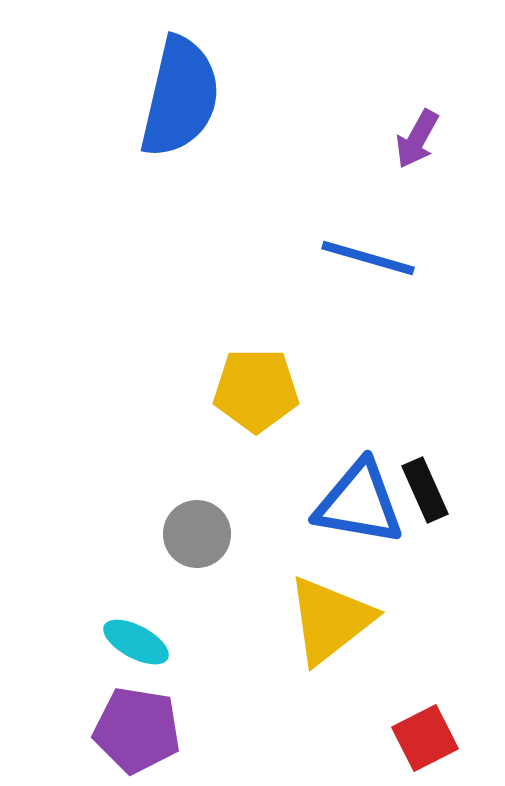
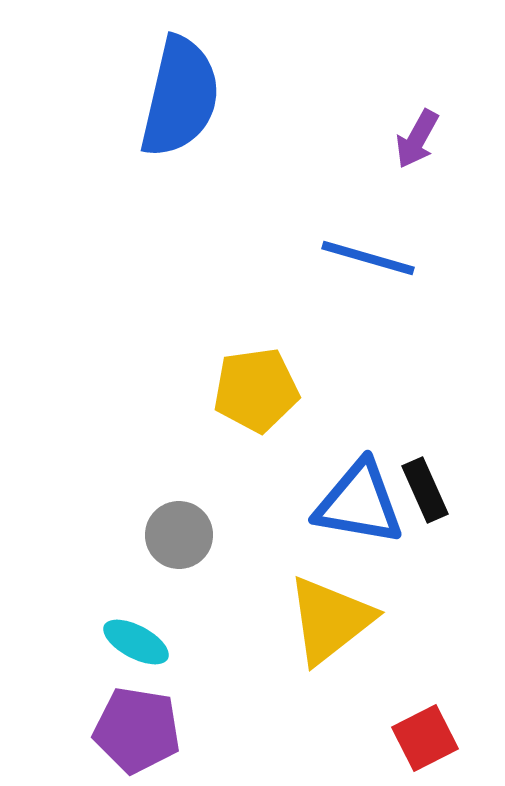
yellow pentagon: rotated 8 degrees counterclockwise
gray circle: moved 18 px left, 1 px down
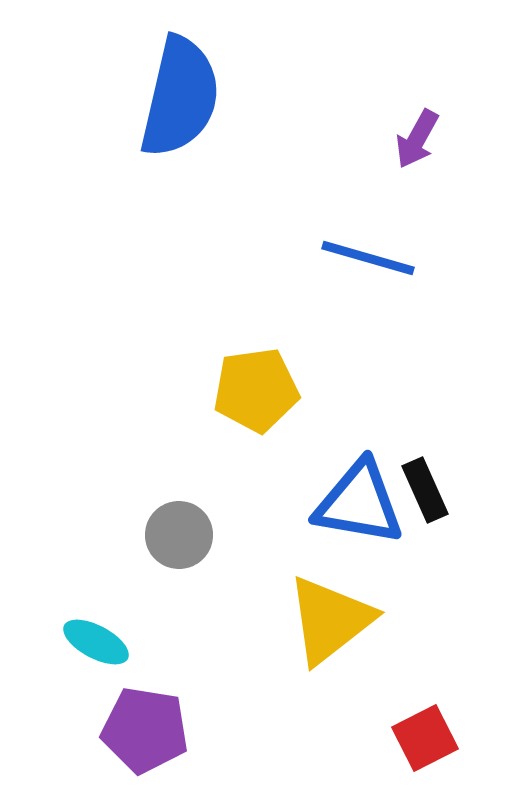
cyan ellipse: moved 40 px left
purple pentagon: moved 8 px right
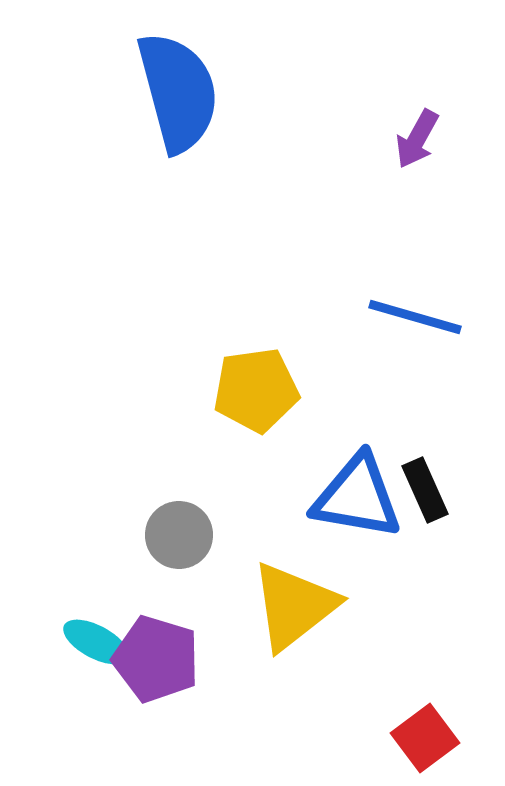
blue semicircle: moved 2 px left, 5 px up; rotated 28 degrees counterclockwise
blue line: moved 47 px right, 59 px down
blue triangle: moved 2 px left, 6 px up
yellow triangle: moved 36 px left, 14 px up
purple pentagon: moved 11 px right, 71 px up; rotated 8 degrees clockwise
red square: rotated 10 degrees counterclockwise
